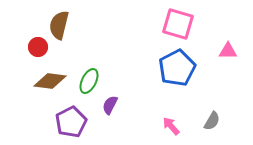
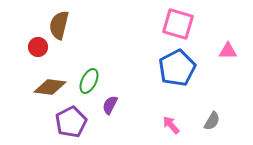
brown diamond: moved 6 px down
pink arrow: moved 1 px up
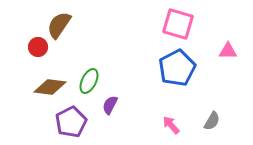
brown semicircle: rotated 20 degrees clockwise
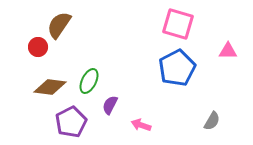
pink arrow: moved 30 px left; rotated 30 degrees counterclockwise
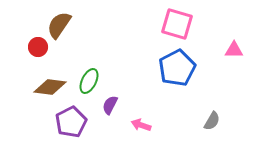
pink square: moved 1 px left
pink triangle: moved 6 px right, 1 px up
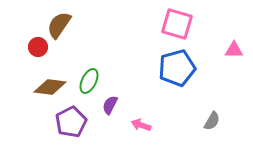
blue pentagon: rotated 12 degrees clockwise
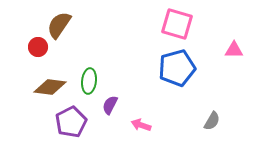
green ellipse: rotated 20 degrees counterclockwise
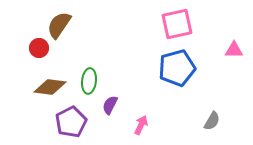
pink square: rotated 28 degrees counterclockwise
red circle: moved 1 px right, 1 px down
pink arrow: rotated 96 degrees clockwise
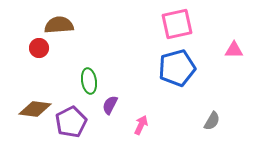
brown semicircle: rotated 52 degrees clockwise
green ellipse: rotated 15 degrees counterclockwise
brown diamond: moved 15 px left, 22 px down
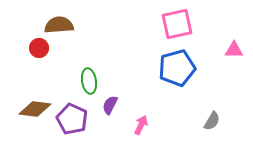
purple pentagon: moved 1 px right, 3 px up; rotated 20 degrees counterclockwise
